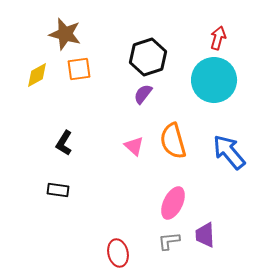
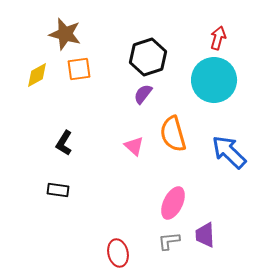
orange semicircle: moved 7 px up
blue arrow: rotated 6 degrees counterclockwise
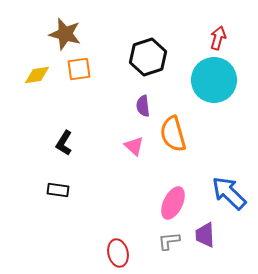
yellow diamond: rotated 20 degrees clockwise
purple semicircle: moved 12 px down; rotated 45 degrees counterclockwise
blue arrow: moved 41 px down
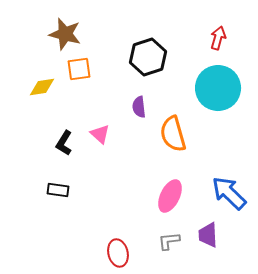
yellow diamond: moved 5 px right, 12 px down
cyan circle: moved 4 px right, 8 px down
purple semicircle: moved 4 px left, 1 px down
pink triangle: moved 34 px left, 12 px up
pink ellipse: moved 3 px left, 7 px up
purple trapezoid: moved 3 px right
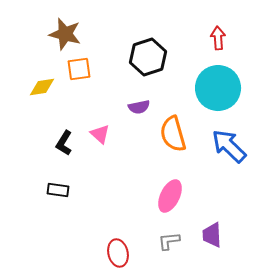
red arrow: rotated 20 degrees counterclockwise
purple semicircle: rotated 95 degrees counterclockwise
blue arrow: moved 47 px up
purple trapezoid: moved 4 px right
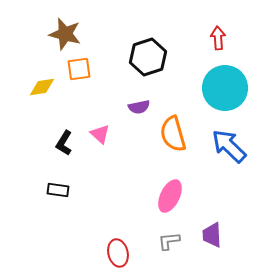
cyan circle: moved 7 px right
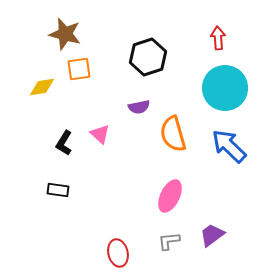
purple trapezoid: rotated 56 degrees clockwise
